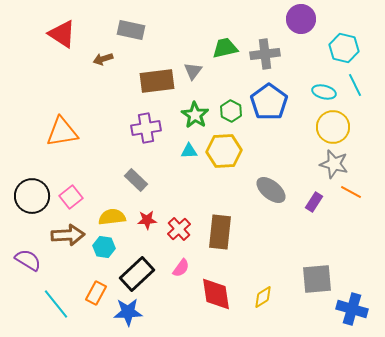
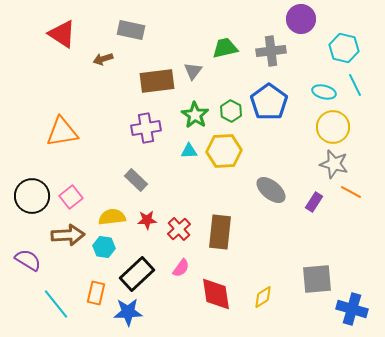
gray cross at (265, 54): moved 6 px right, 3 px up
orange rectangle at (96, 293): rotated 15 degrees counterclockwise
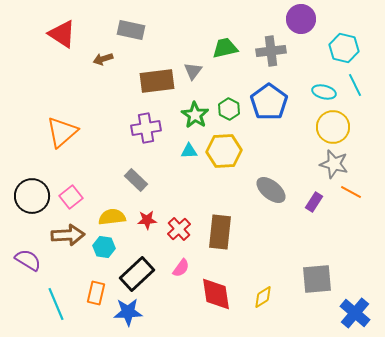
green hexagon at (231, 111): moved 2 px left, 2 px up
orange triangle at (62, 132): rotated 32 degrees counterclockwise
cyan line at (56, 304): rotated 16 degrees clockwise
blue cross at (352, 309): moved 3 px right, 4 px down; rotated 24 degrees clockwise
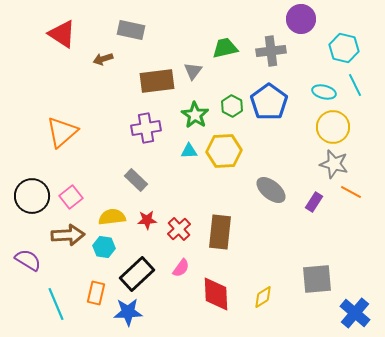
green hexagon at (229, 109): moved 3 px right, 3 px up
red diamond at (216, 294): rotated 6 degrees clockwise
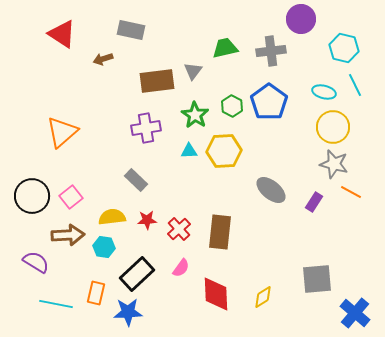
purple semicircle at (28, 260): moved 8 px right, 2 px down
cyan line at (56, 304): rotated 56 degrees counterclockwise
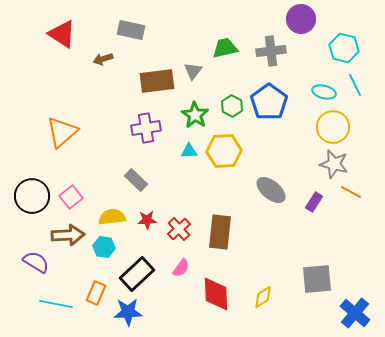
orange rectangle at (96, 293): rotated 10 degrees clockwise
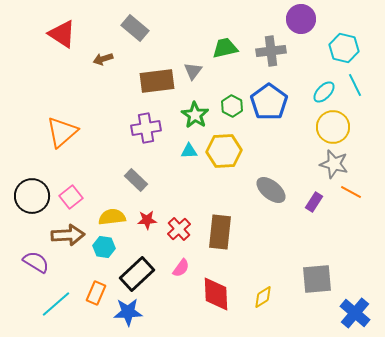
gray rectangle at (131, 30): moved 4 px right, 2 px up; rotated 28 degrees clockwise
cyan ellipse at (324, 92): rotated 60 degrees counterclockwise
cyan line at (56, 304): rotated 52 degrees counterclockwise
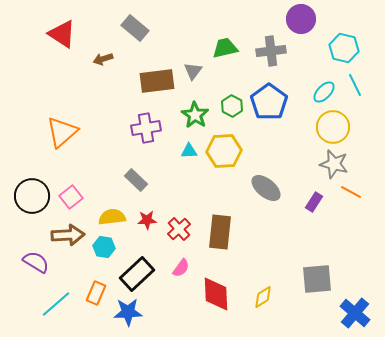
gray ellipse at (271, 190): moved 5 px left, 2 px up
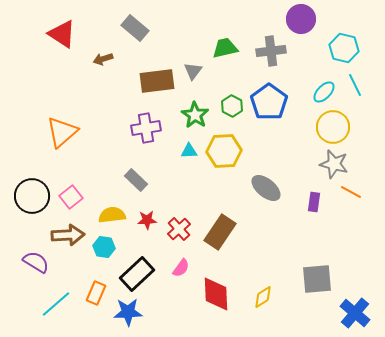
purple rectangle at (314, 202): rotated 24 degrees counterclockwise
yellow semicircle at (112, 217): moved 2 px up
brown rectangle at (220, 232): rotated 28 degrees clockwise
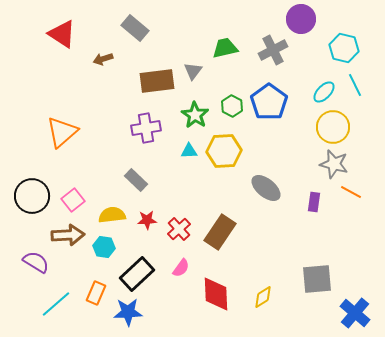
gray cross at (271, 51): moved 2 px right, 1 px up; rotated 20 degrees counterclockwise
pink square at (71, 197): moved 2 px right, 3 px down
